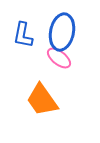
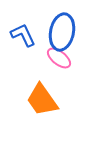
blue L-shape: rotated 144 degrees clockwise
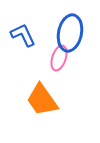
blue ellipse: moved 8 px right, 1 px down
pink ellipse: rotated 70 degrees clockwise
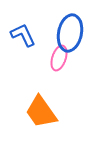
orange trapezoid: moved 1 px left, 12 px down
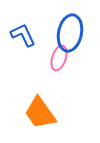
orange trapezoid: moved 1 px left, 1 px down
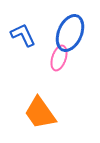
blue ellipse: rotated 12 degrees clockwise
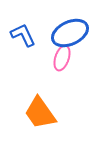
blue ellipse: rotated 42 degrees clockwise
pink ellipse: moved 3 px right
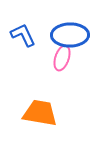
blue ellipse: moved 2 px down; rotated 24 degrees clockwise
orange trapezoid: rotated 135 degrees clockwise
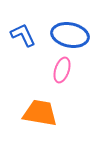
blue ellipse: rotated 12 degrees clockwise
pink ellipse: moved 12 px down
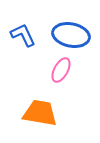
blue ellipse: moved 1 px right
pink ellipse: moved 1 px left; rotated 10 degrees clockwise
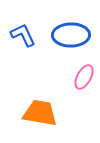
blue ellipse: rotated 12 degrees counterclockwise
pink ellipse: moved 23 px right, 7 px down
